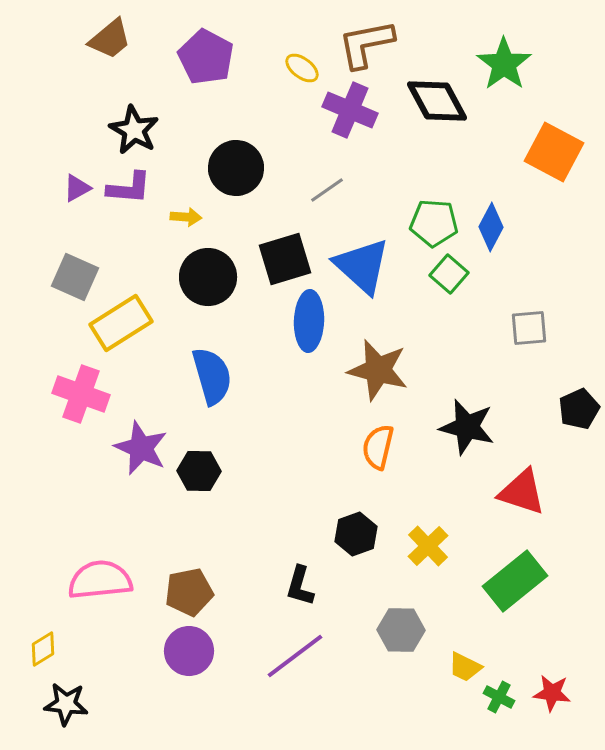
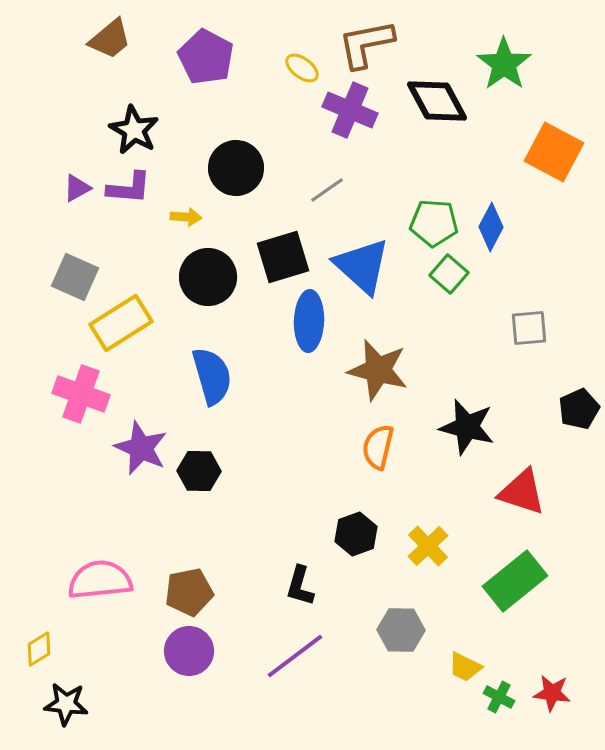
black square at (285, 259): moved 2 px left, 2 px up
yellow diamond at (43, 649): moved 4 px left
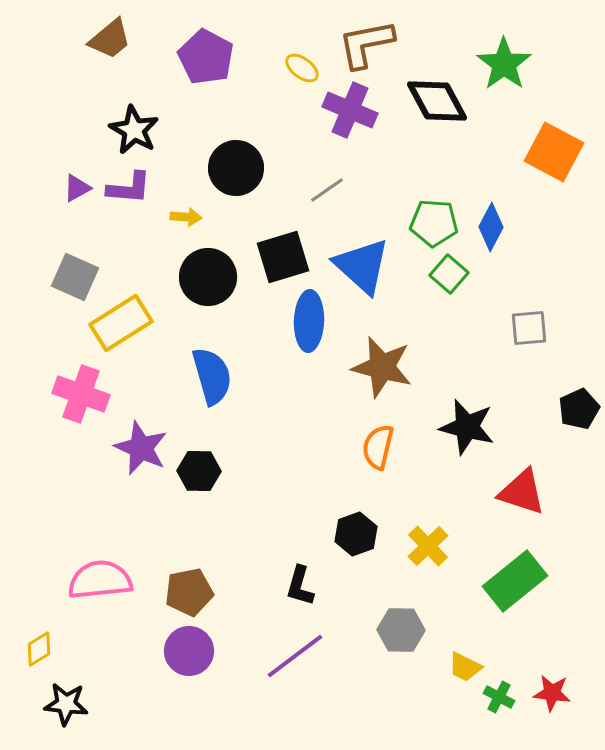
brown star at (378, 370): moved 4 px right, 3 px up
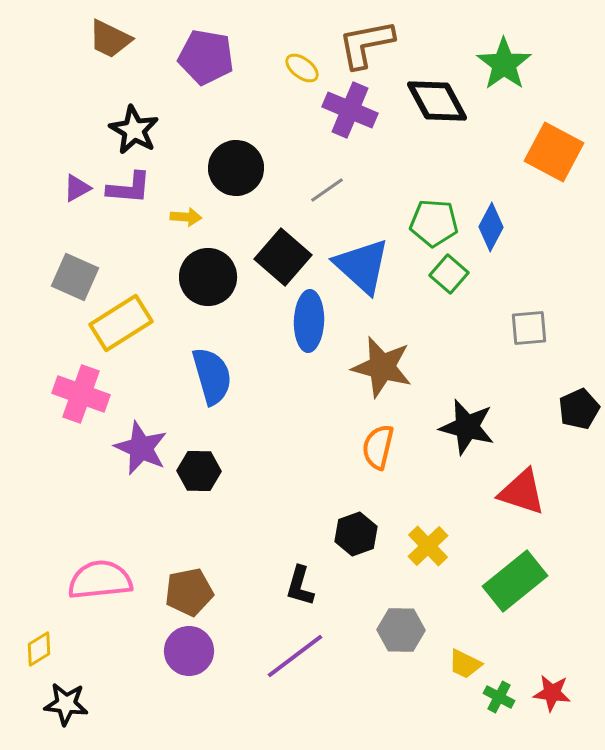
brown trapezoid at (110, 39): rotated 66 degrees clockwise
purple pentagon at (206, 57): rotated 18 degrees counterclockwise
black square at (283, 257): rotated 32 degrees counterclockwise
yellow trapezoid at (465, 667): moved 3 px up
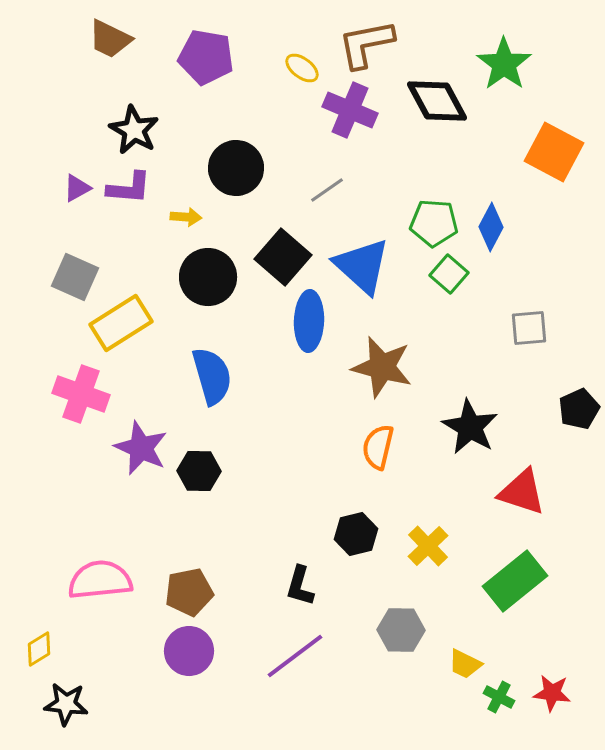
black star at (467, 427): moved 3 px right; rotated 16 degrees clockwise
black hexagon at (356, 534): rotated 6 degrees clockwise
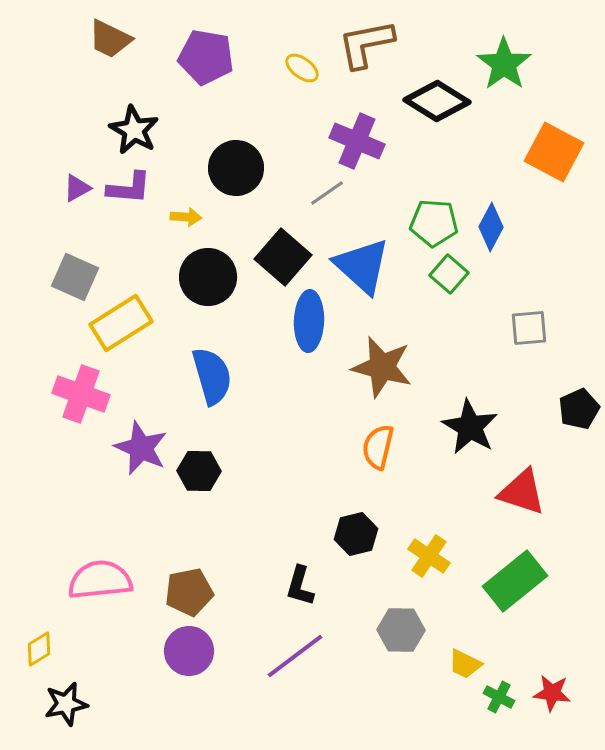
black diamond at (437, 101): rotated 30 degrees counterclockwise
purple cross at (350, 110): moved 7 px right, 31 px down
gray line at (327, 190): moved 3 px down
yellow cross at (428, 546): moved 1 px right, 10 px down; rotated 12 degrees counterclockwise
black star at (66, 704): rotated 18 degrees counterclockwise
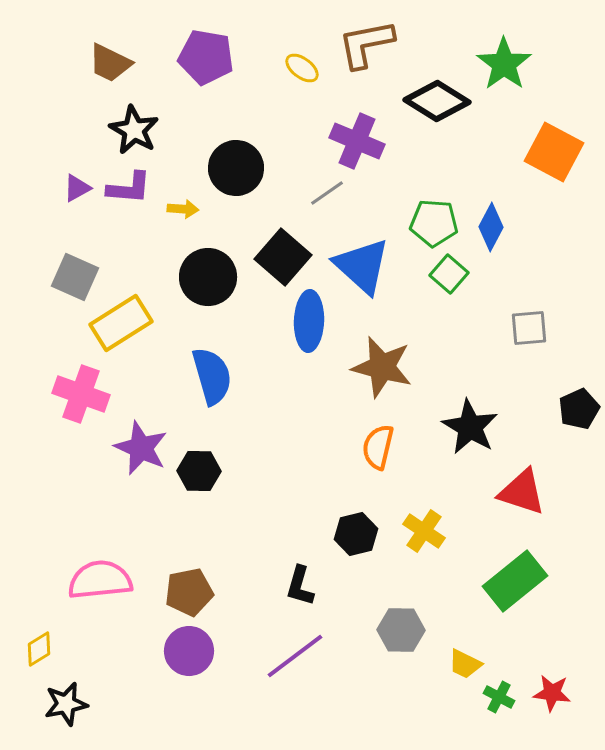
brown trapezoid at (110, 39): moved 24 px down
yellow arrow at (186, 217): moved 3 px left, 8 px up
yellow cross at (429, 556): moved 5 px left, 25 px up
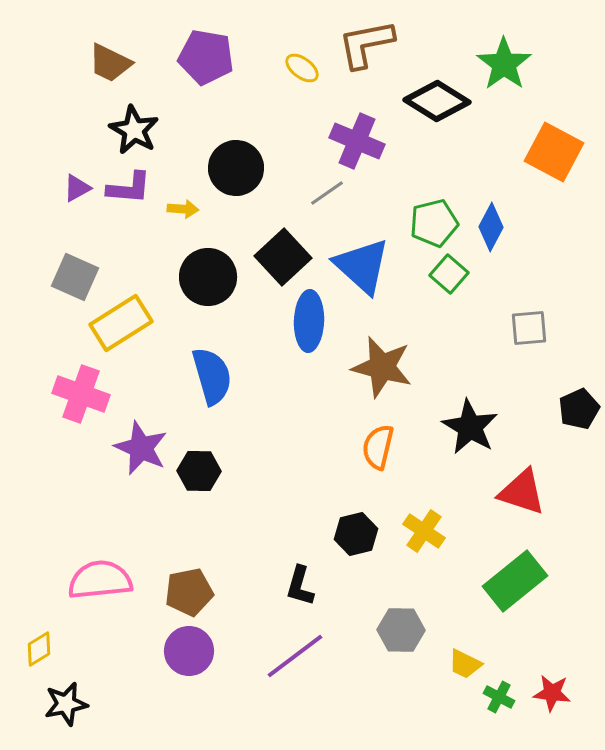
green pentagon at (434, 223): rotated 18 degrees counterclockwise
black square at (283, 257): rotated 6 degrees clockwise
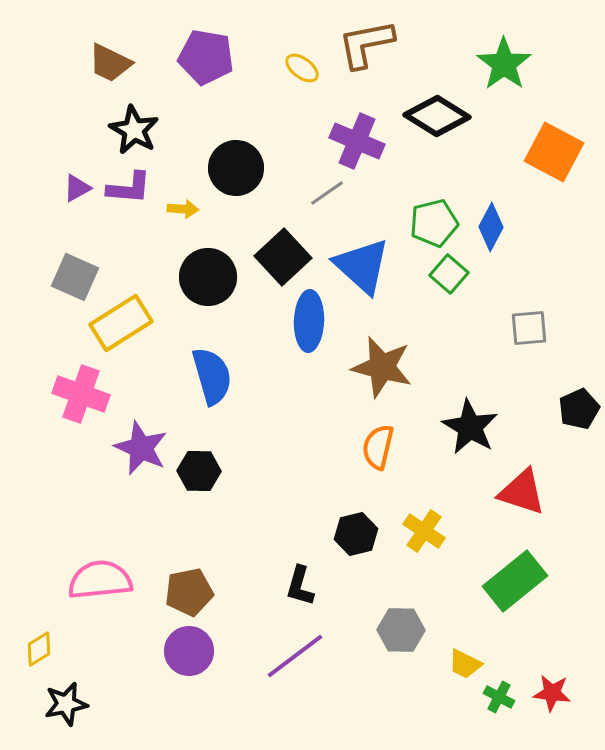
black diamond at (437, 101): moved 15 px down
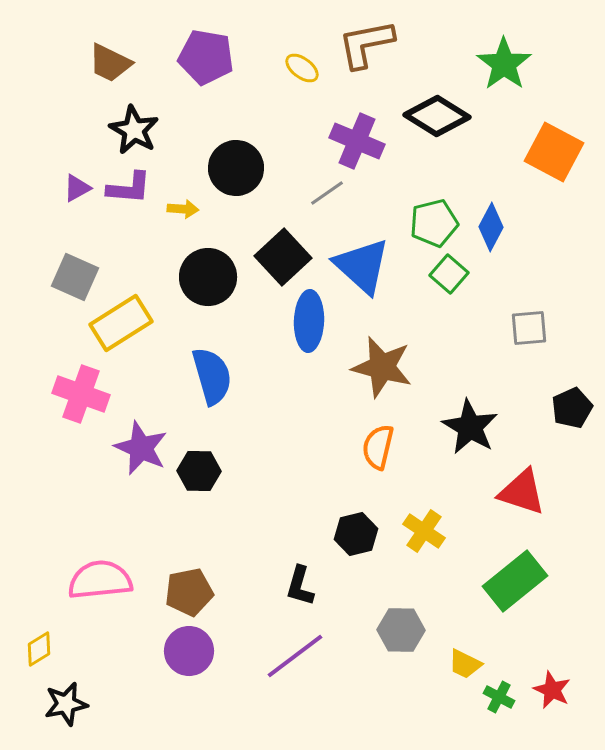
black pentagon at (579, 409): moved 7 px left, 1 px up
red star at (552, 693): moved 3 px up; rotated 18 degrees clockwise
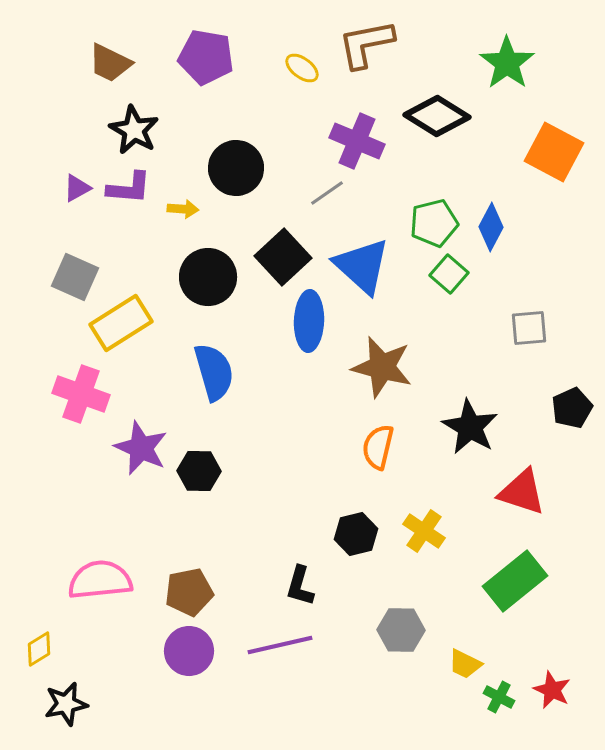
green star at (504, 64): moved 3 px right, 1 px up
blue semicircle at (212, 376): moved 2 px right, 4 px up
purple line at (295, 656): moved 15 px left, 11 px up; rotated 24 degrees clockwise
